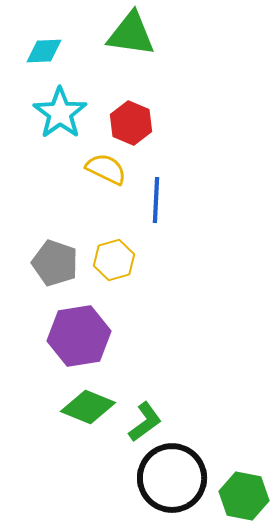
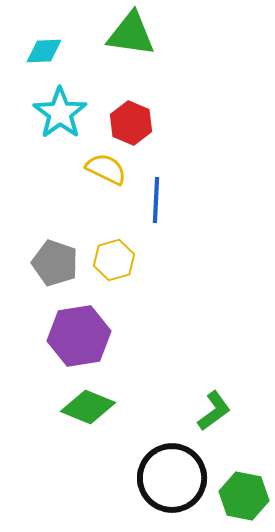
green L-shape: moved 69 px right, 11 px up
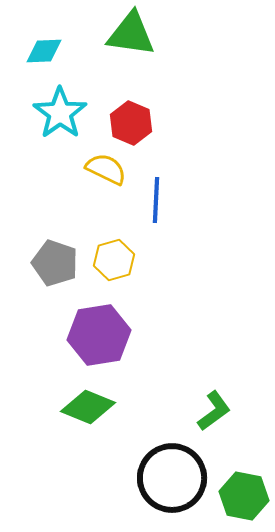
purple hexagon: moved 20 px right, 1 px up
